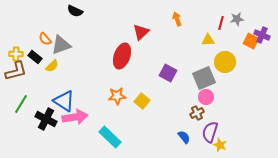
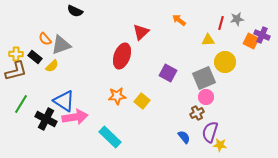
orange arrow: moved 2 px right, 1 px down; rotated 32 degrees counterclockwise
yellow star: rotated 16 degrees counterclockwise
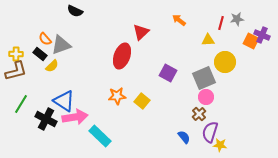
black rectangle: moved 5 px right, 3 px up
brown cross: moved 2 px right, 1 px down; rotated 16 degrees counterclockwise
cyan rectangle: moved 10 px left, 1 px up
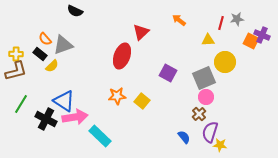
gray triangle: moved 2 px right
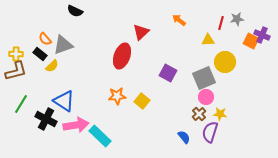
pink arrow: moved 1 px right, 8 px down
yellow star: moved 31 px up
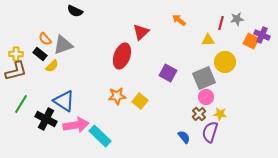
yellow square: moved 2 px left
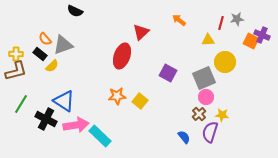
yellow star: moved 2 px right, 1 px down
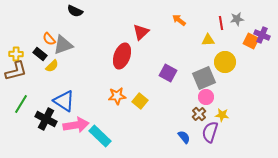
red line: rotated 24 degrees counterclockwise
orange semicircle: moved 4 px right
